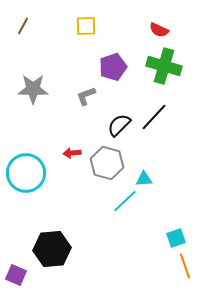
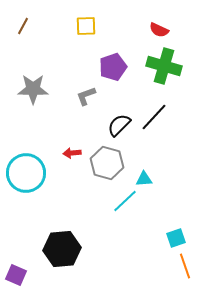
black hexagon: moved 10 px right
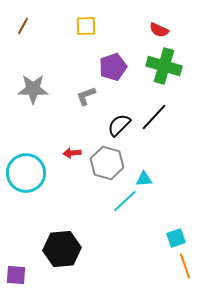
purple square: rotated 20 degrees counterclockwise
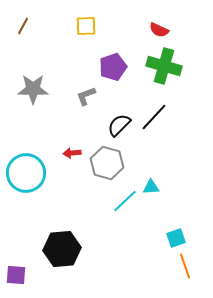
cyan triangle: moved 7 px right, 8 px down
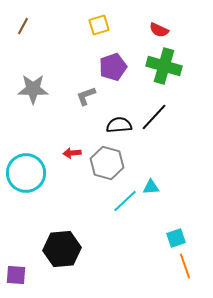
yellow square: moved 13 px right, 1 px up; rotated 15 degrees counterclockwise
black semicircle: rotated 40 degrees clockwise
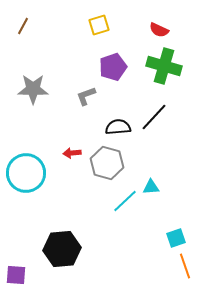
black semicircle: moved 1 px left, 2 px down
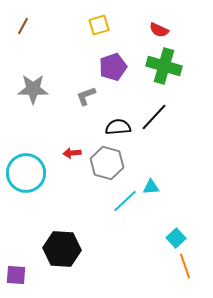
cyan square: rotated 24 degrees counterclockwise
black hexagon: rotated 9 degrees clockwise
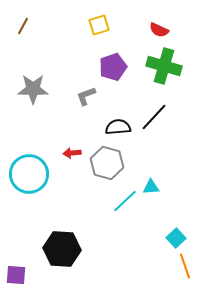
cyan circle: moved 3 px right, 1 px down
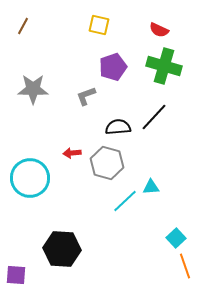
yellow square: rotated 30 degrees clockwise
cyan circle: moved 1 px right, 4 px down
